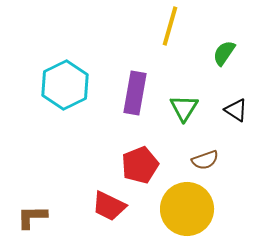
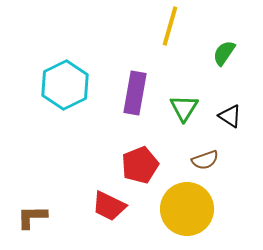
black triangle: moved 6 px left, 6 px down
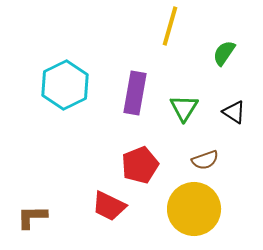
black triangle: moved 4 px right, 4 px up
yellow circle: moved 7 px right
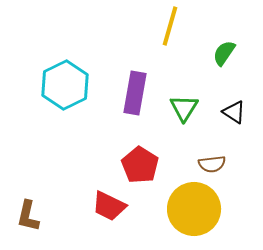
brown semicircle: moved 7 px right, 4 px down; rotated 12 degrees clockwise
red pentagon: rotated 18 degrees counterclockwise
brown L-shape: moved 4 px left, 1 px up; rotated 76 degrees counterclockwise
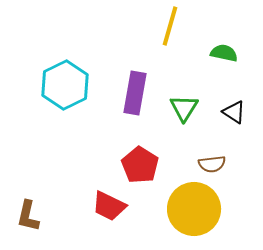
green semicircle: rotated 68 degrees clockwise
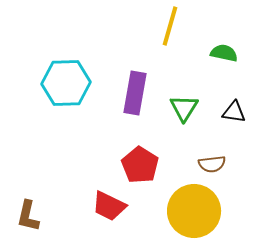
cyan hexagon: moved 1 px right, 2 px up; rotated 24 degrees clockwise
black triangle: rotated 25 degrees counterclockwise
yellow circle: moved 2 px down
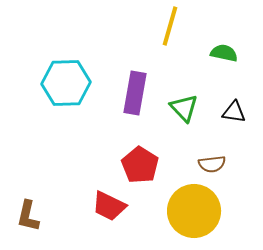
green triangle: rotated 16 degrees counterclockwise
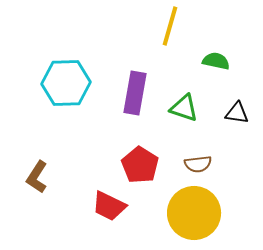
green semicircle: moved 8 px left, 8 px down
green triangle: rotated 28 degrees counterclockwise
black triangle: moved 3 px right, 1 px down
brown semicircle: moved 14 px left
yellow circle: moved 2 px down
brown L-shape: moved 9 px right, 39 px up; rotated 20 degrees clockwise
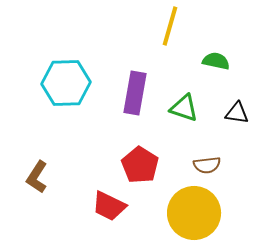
brown semicircle: moved 9 px right, 1 px down
